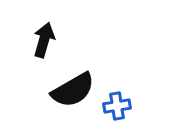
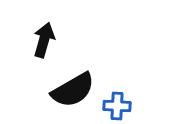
blue cross: rotated 12 degrees clockwise
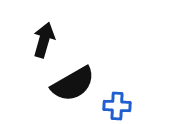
black semicircle: moved 6 px up
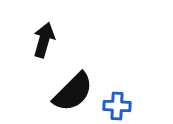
black semicircle: moved 8 px down; rotated 15 degrees counterclockwise
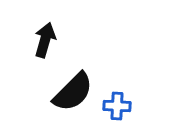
black arrow: moved 1 px right
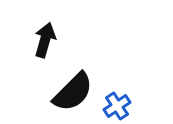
blue cross: rotated 36 degrees counterclockwise
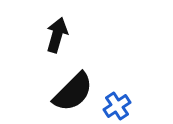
black arrow: moved 12 px right, 5 px up
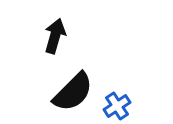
black arrow: moved 2 px left, 1 px down
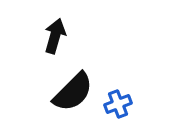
blue cross: moved 1 px right, 2 px up; rotated 12 degrees clockwise
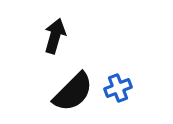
blue cross: moved 16 px up
